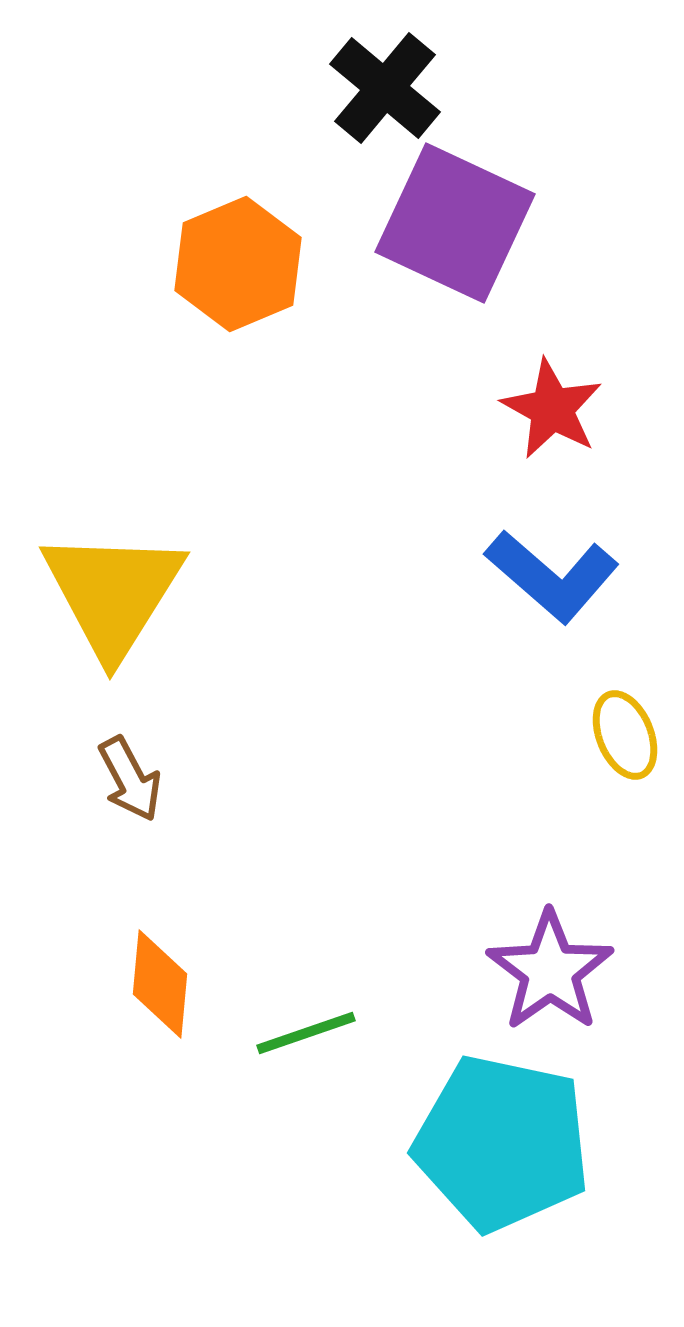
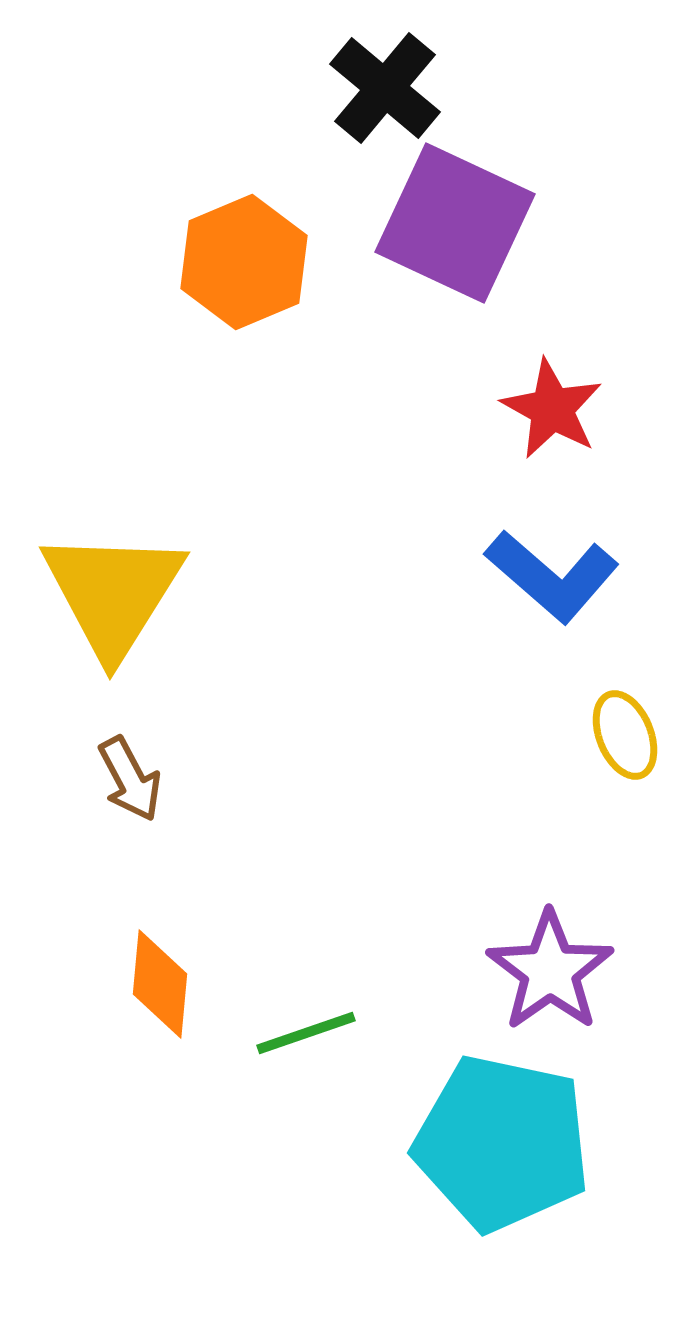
orange hexagon: moved 6 px right, 2 px up
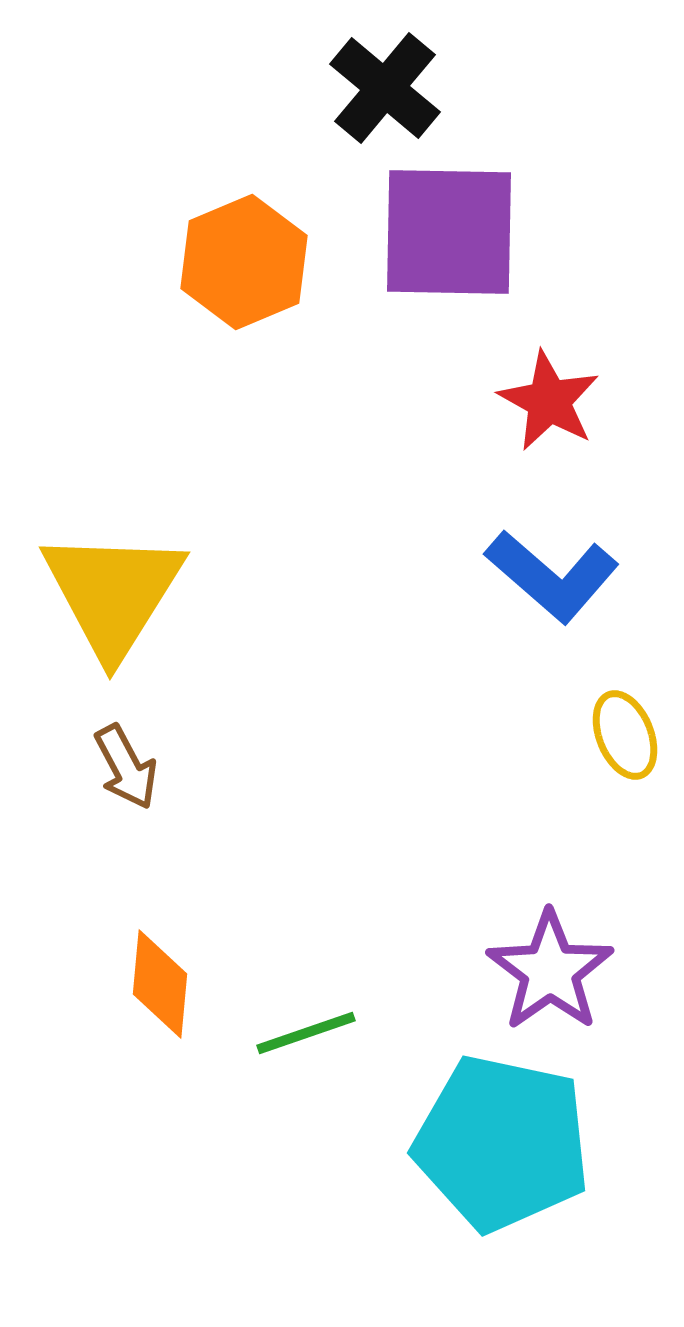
purple square: moved 6 px left, 9 px down; rotated 24 degrees counterclockwise
red star: moved 3 px left, 8 px up
brown arrow: moved 4 px left, 12 px up
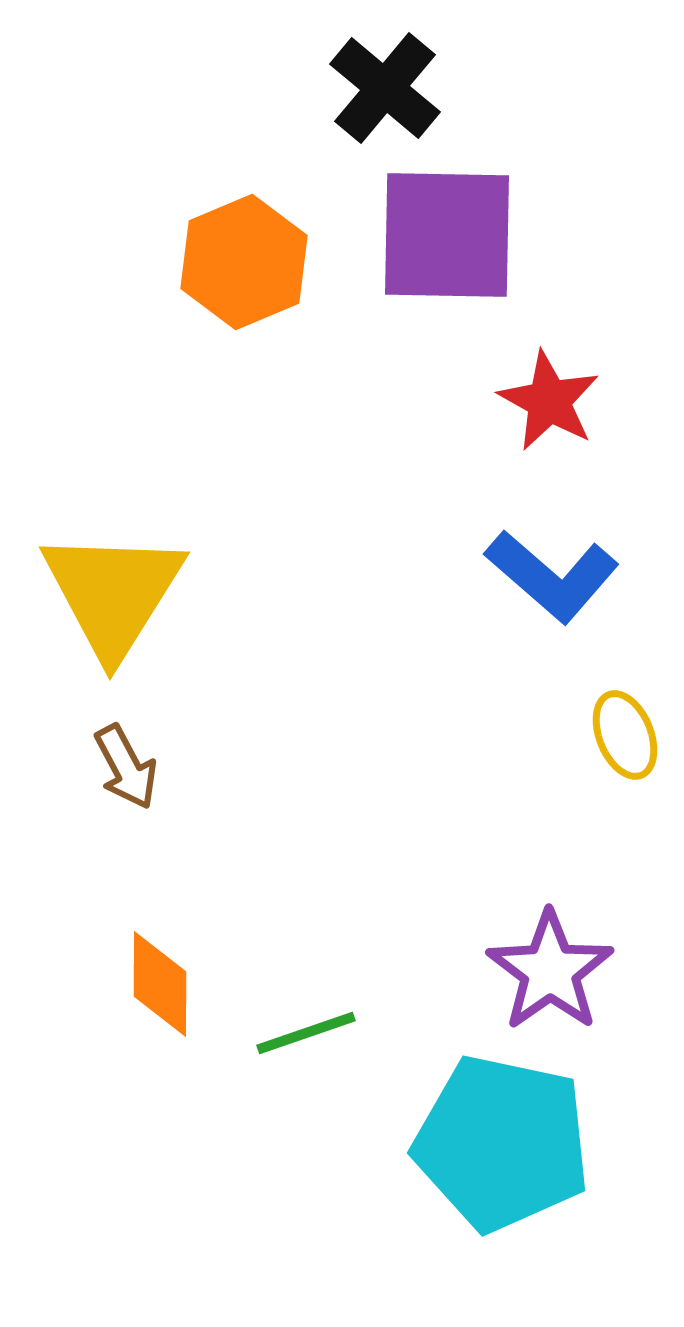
purple square: moved 2 px left, 3 px down
orange diamond: rotated 5 degrees counterclockwise
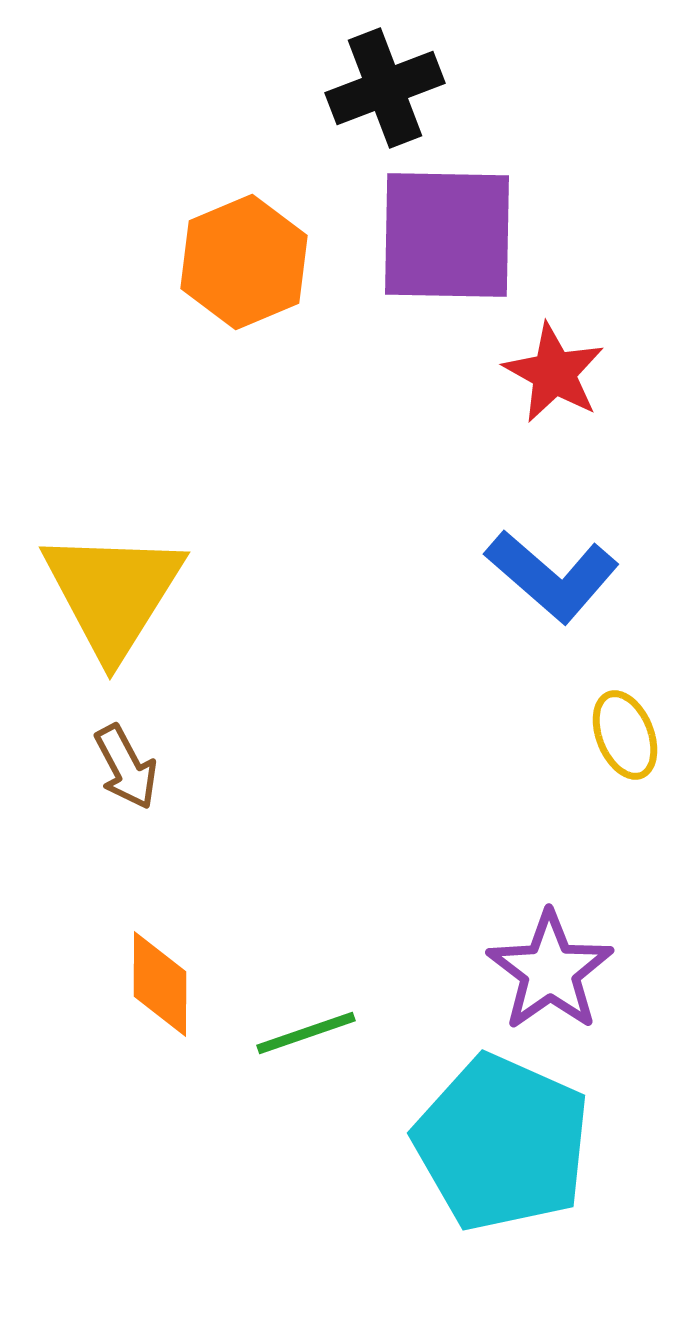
black cross: rotated 29 degrees clockwise
red star: moved 5 px right, 28 px up
cyan pentagon: rotated 12 degrees clockwise
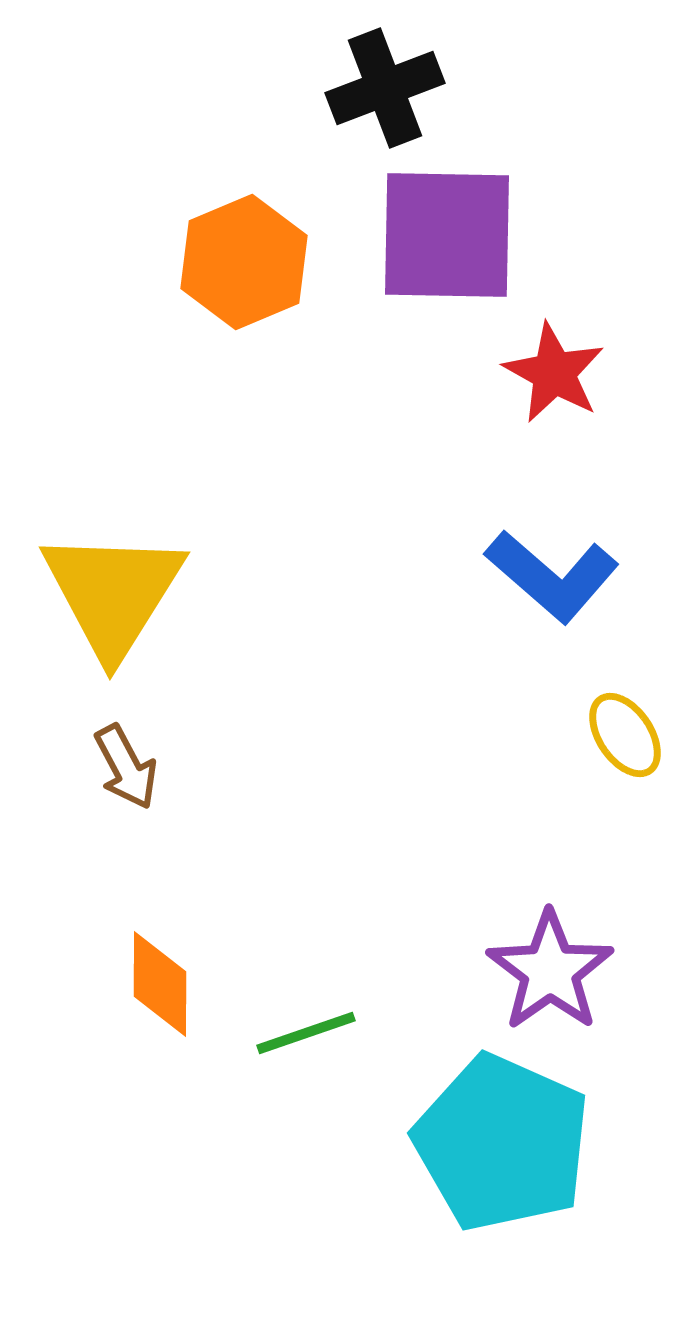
yellow ellipse: rotated 12 degrees counterclockwise
